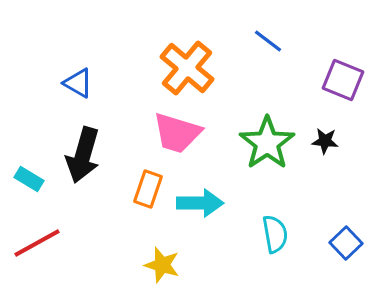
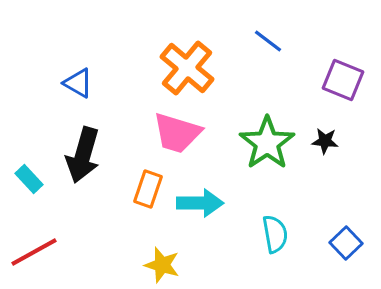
cyan rectangle: rotated 16 degrees clockwise
red line: moved 3 px left, 9 px down
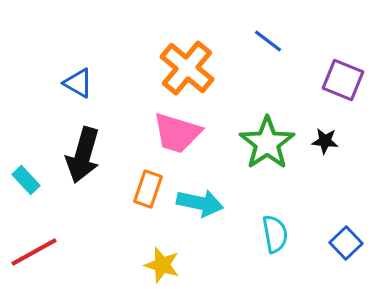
cyan rectangle: moved 3 px left, 1 px down
cyan arrow: rotated 12 degrees clockwise
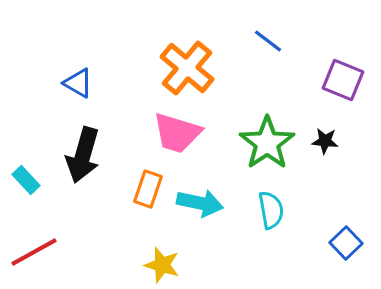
cyan semicircle: moved 4 px left, 24 px up
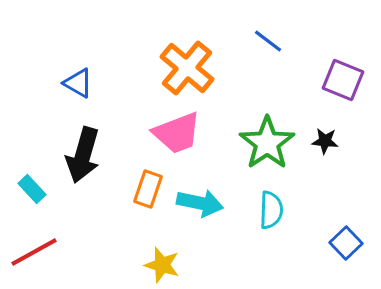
pink trapezoid: rotated 38 degrees counterclockwise
cyan rectangle: moved 6 px right, 9 px down
cyan semicircle: rotated 12 degrees clockwise
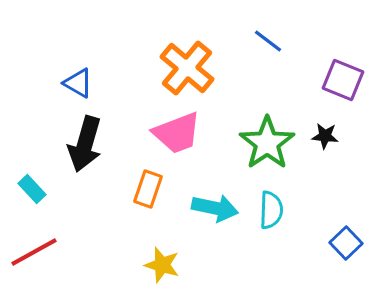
black star: moved 5 px up
black arrow: moved 2 px right, 11 px up
cyan arrow: moved 15 px right, 5 px down
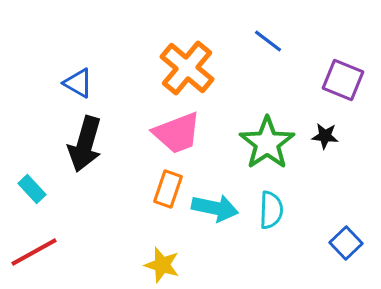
orange rectangle: moved 20 px right
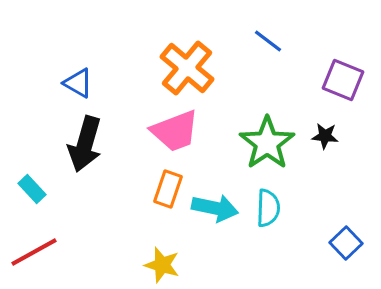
pink trapezoid: moved 2 px left, 2 px up
cyan semicircle: moved 3 px left, 2 px up
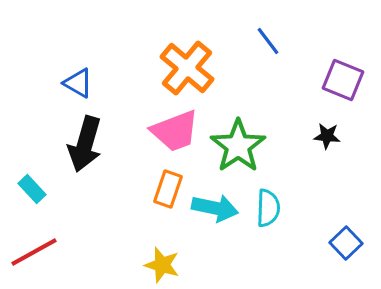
blue line: rotated 16 degrees clockwise
black star: moved 2 px right
green star: moved 29 px left, 3 px down
